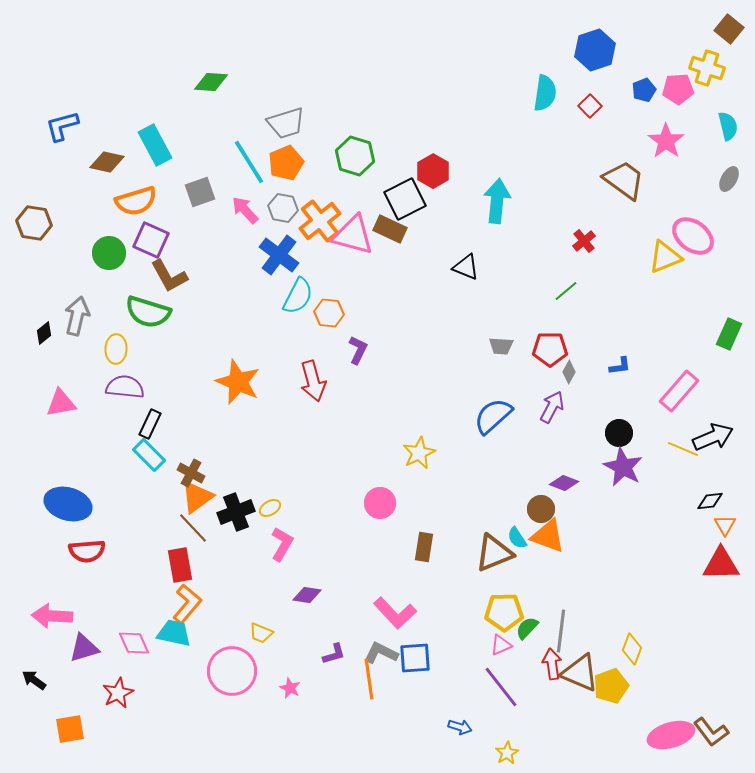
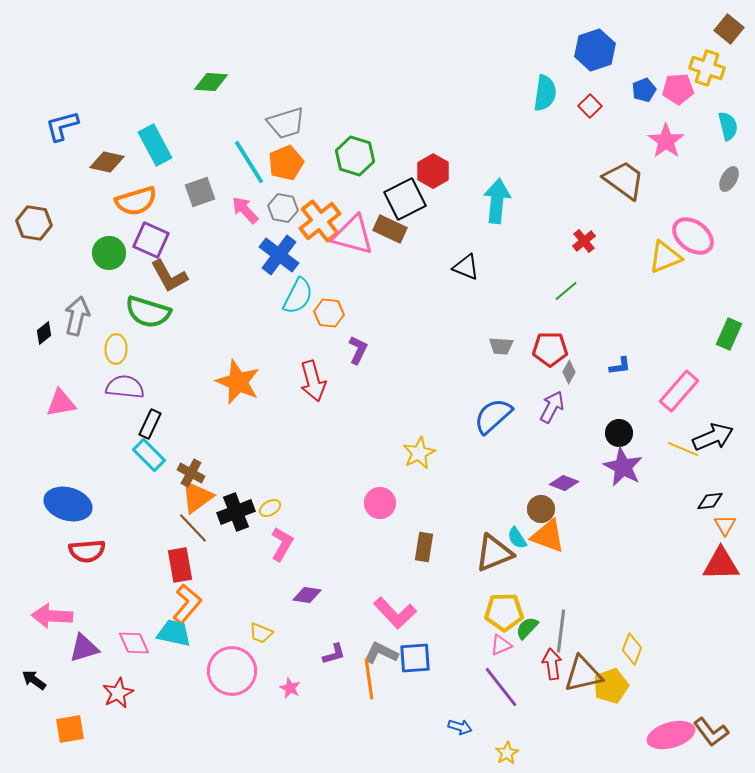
brown triangle at (580, 673): moved 3 px right, 1 px down; rotated 36 degrees counterclockwise
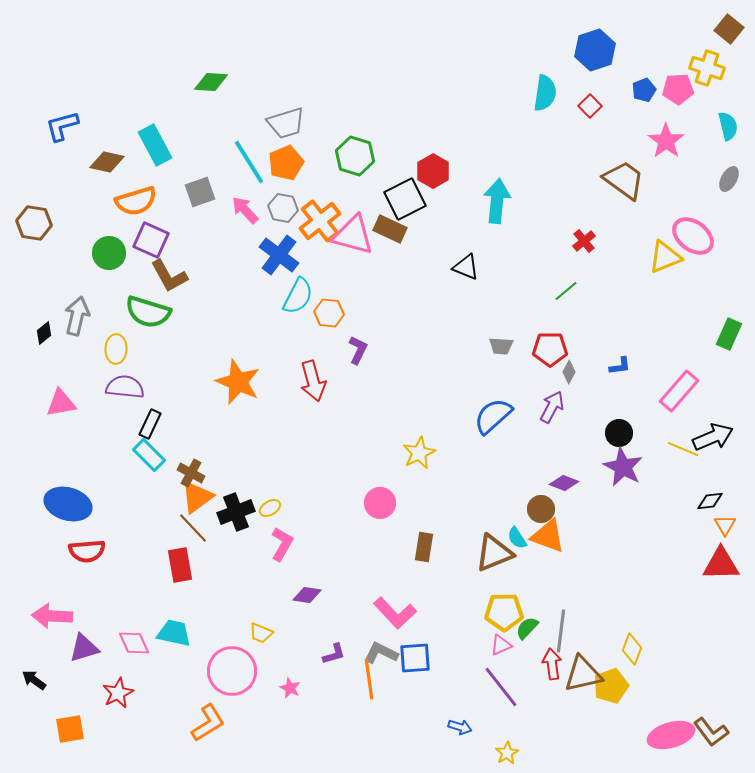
orange L-shape at (187, 604): moved 21 px right, 119 px down; rotated 18 degrees clockwise
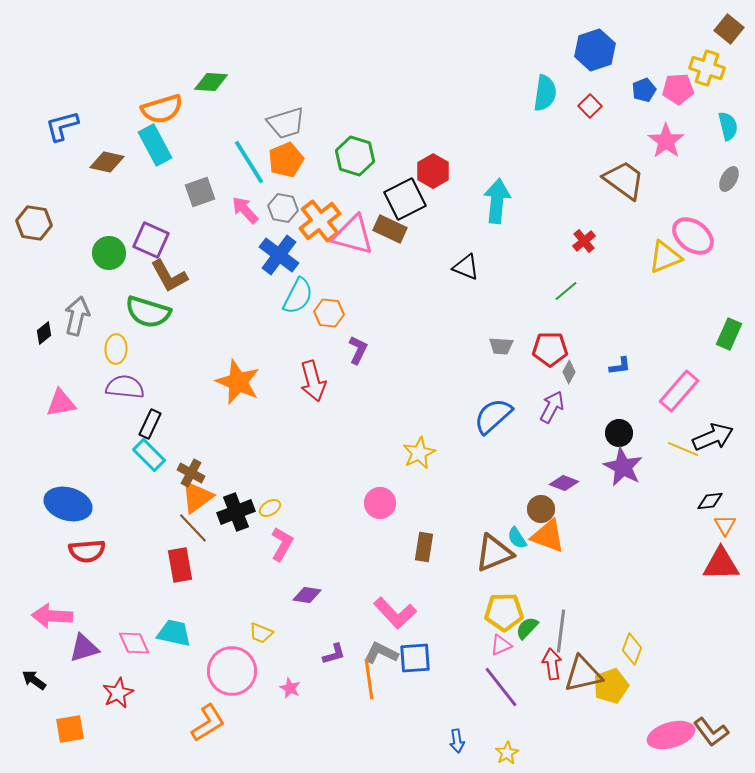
orange pentagon at (286, 163): moved 3 px up
orange semicircle at (136, 201): moved 26 px right, 92 px up
blue arrow at (460, 727): moved 3 px left, 14 px down; rotated 65 degrees clockwise
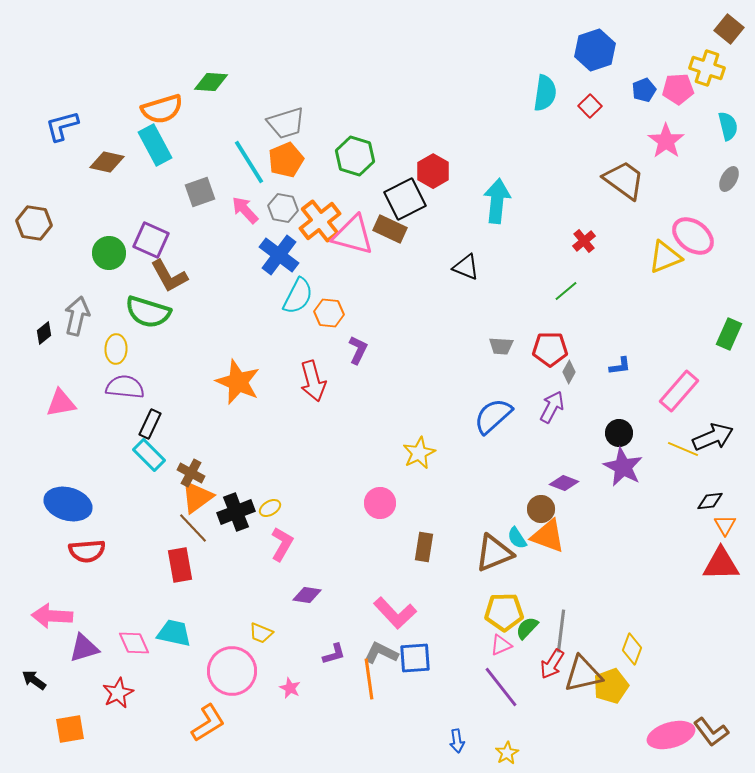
red arrow at (552, 664): rotated 140 degrees counterclockwise
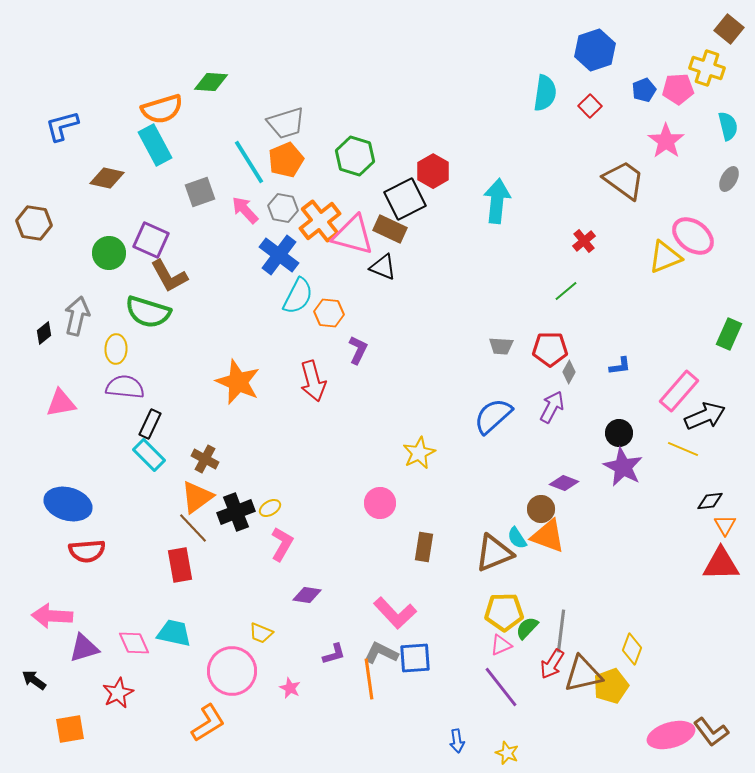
brown diamond at (107, 162): moved 16 px down
black triangle at (466, 267): moved 83 px left
black arrow at (713, 437): moved 8 px left, 21 px up
brown cross at (191, 473): moved 14 px right, 14 px up
yellow star at (507, 753): rotated 20 degrees counterclockwise
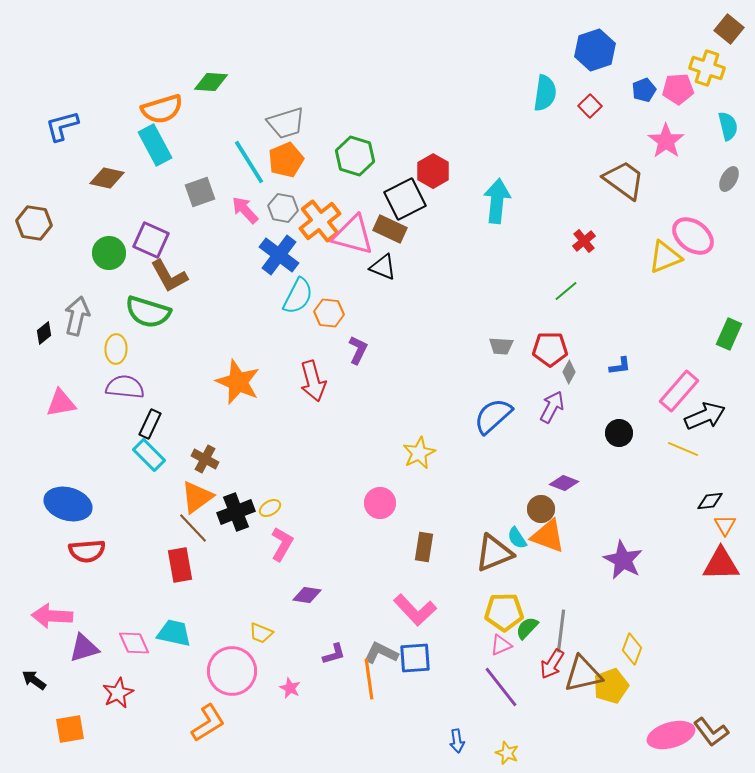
purple star at (623, 467): moved 93 px down
pink L-shape at (395, 613): moved 20 px right, 3 px up
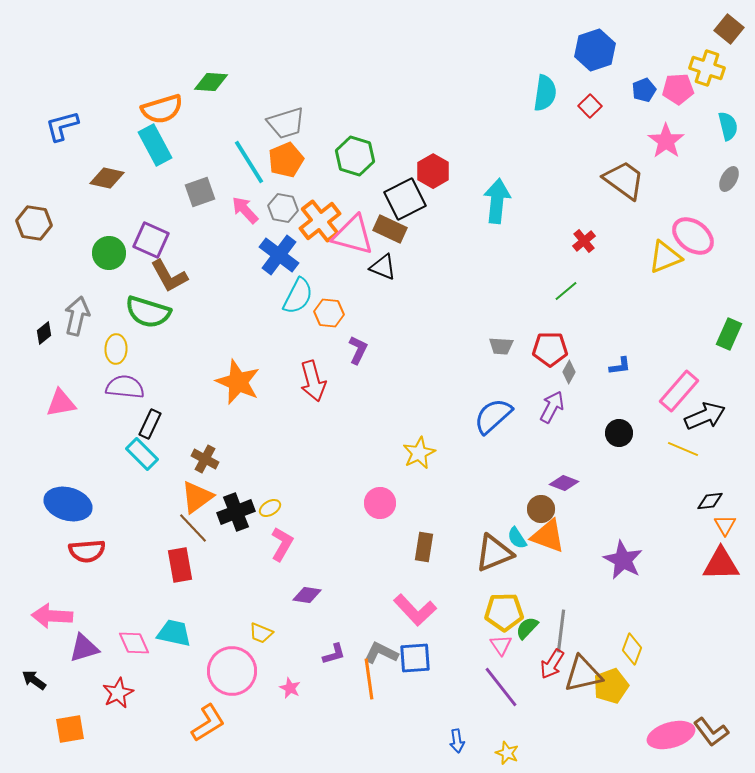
cyan rectangle at (149, 455): moved 7 px left, 1 px up
pink triangle at (501, 645): rotated 40 degrees counterclockwise
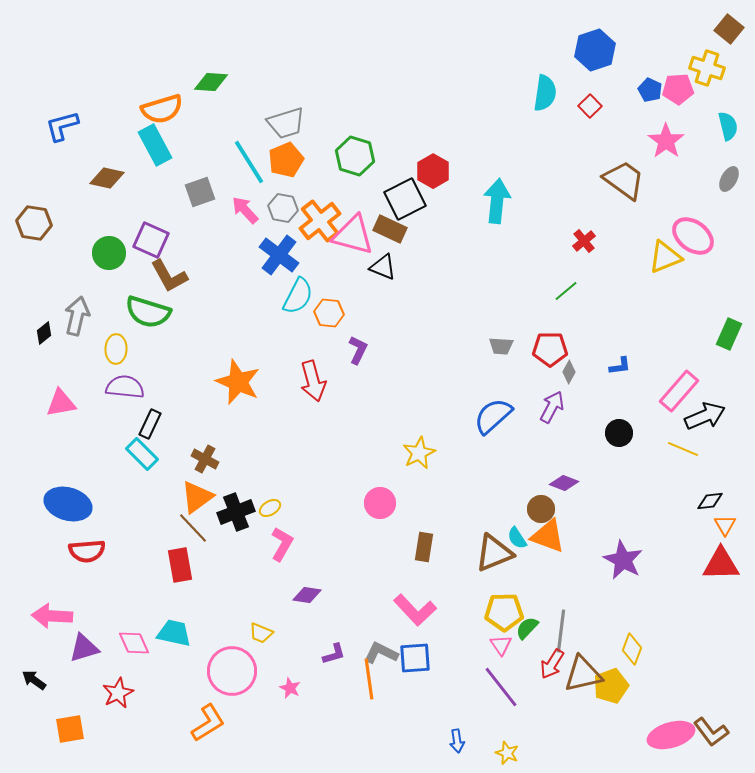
blue pentagon at (644, 90): moved 6 px right; rotated 25 degrees counterclockwise
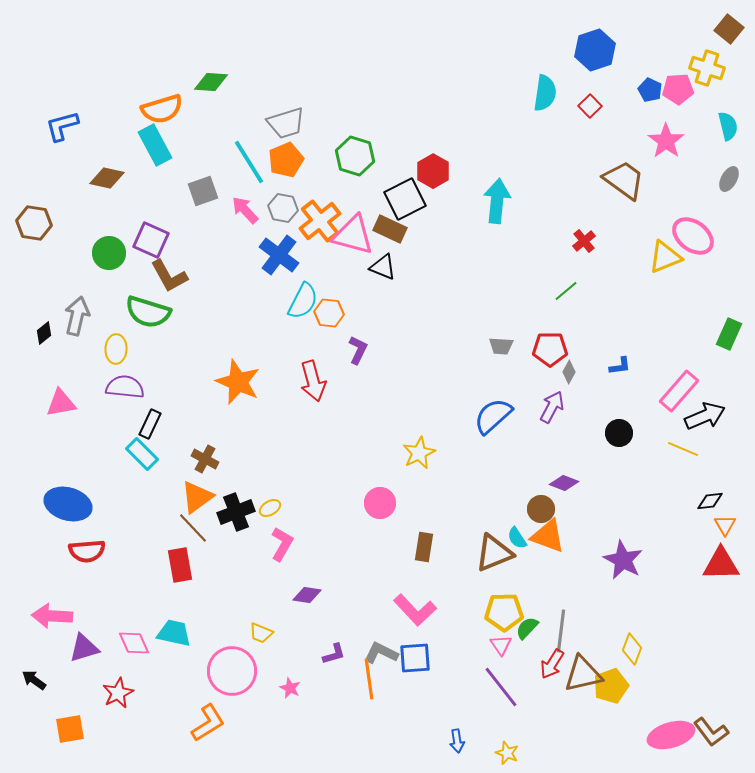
gray square at (200, 192): moved 3 px right, 1 px up
cyan semicircle at (298, 296): moved 5 px right, 5 px down
